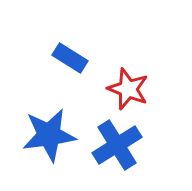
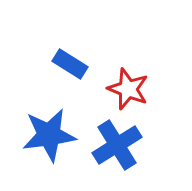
blue rectangle: moved 6 px down
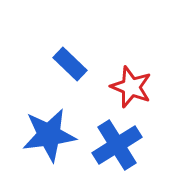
blue rectangle: rotated 12 degrees clockwise
red star: moved 3 px right, 2 px up
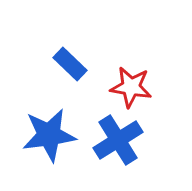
red star: rotated 12 degrees counterclockwise
blue cross: moved 1 px right, 5 px up
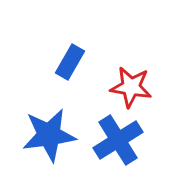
blue rectangle: moved 2 px up; rotated 76 degrees clockwise
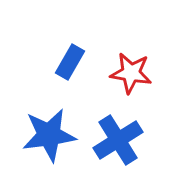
red star: moved 14 px up
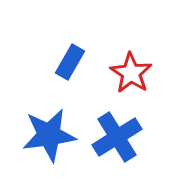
red star: rotated 24 degrees clockwise
blue cross: moved 1 px left, 3 px up
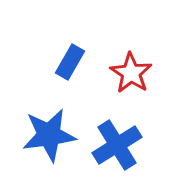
blue cross: moved 8 px down
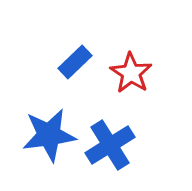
blue rectangle: moved 5 px right; rotated 16 degrees clockwise
blue cross: moved 7 px left
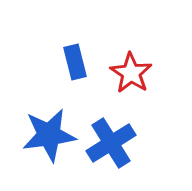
blue rectangle: rotated 60 degrees counterclockwise
blue cross: moved 1 px right, 2 px up
